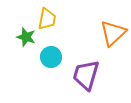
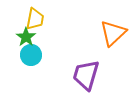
yellow trapezoid: moved 12 px left
green star: rotated 18 degrees clockwise
cyan circle: moved 20 px left, 2 px up
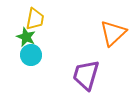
green star: rotated 12 degrees counterclockwise
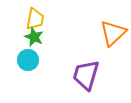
green star: moved 8 px right
cyan circle: moved 3 px left, 5 px down
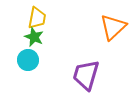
yellow trapezoid: moved 2 px right, 1 px up
orange triangle: moved 6 px up
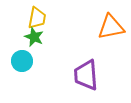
orange triangle: moved 2 px left; rotated 32 degrees clockwise
cyan circle: moved 6 px left, 1 px down
purple trapezoid: rotated 20 degrees counterclockwise
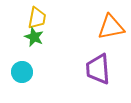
cyan circle: moved 11 px down
purple trapezoid: moved 12 px right, 6 px up
